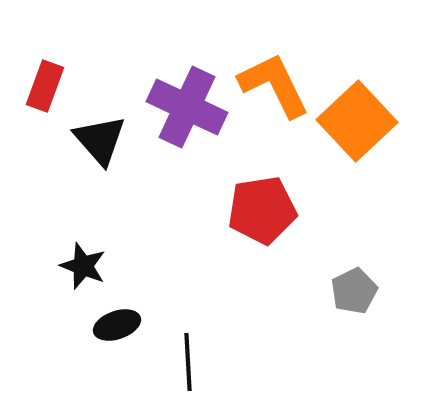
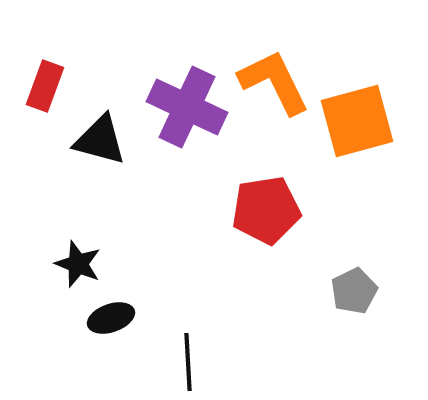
orange L-shape: moved 3 px up
orange square: rotated 28 degrees clockwise
black triangle: rotated 34 degrees counterclockwise
red pentagon: moved 4 px right
black star: moved 5 px left, 2 px up
black ellipse: moved 6 px left, 7 px up
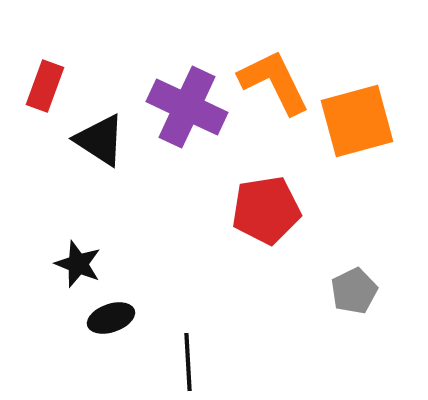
black triangle: rotated 18 degrees clockwise
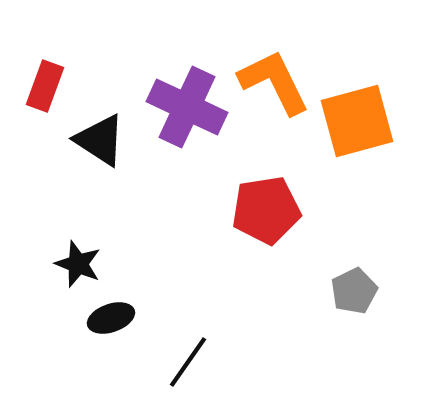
black line: rotated 38 degrees clockwise
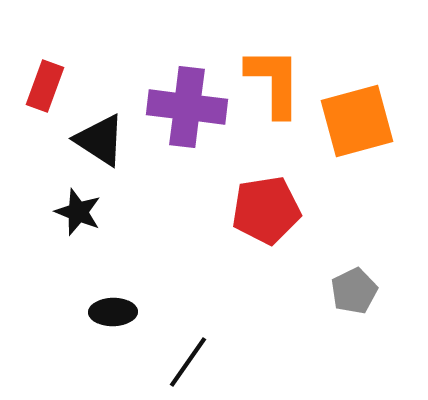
orange L-shape: rotated 26 degrees clockwise
purple cross: rotated 18 degrees counterclockwise
black star: moved 52 px up
black ellipse: moved 2 px right, 6 px up; rotated 18 degrees clockwise
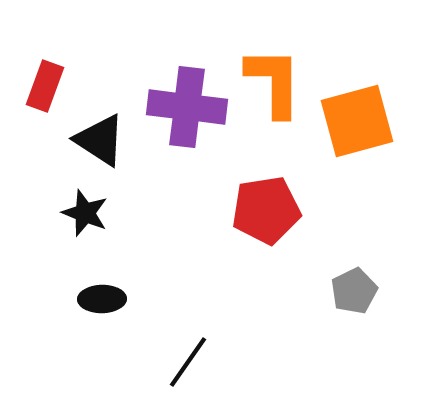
black star: moved 7 px right, 1 px down
black ellipse: moved 11 px left, 13 px up
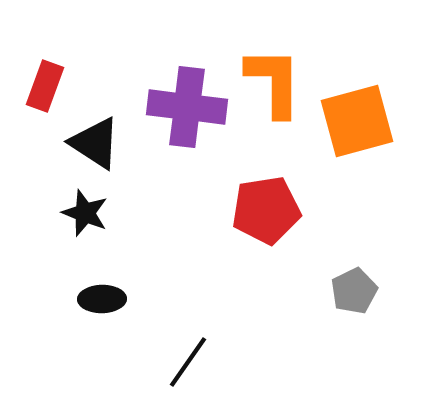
black triangle: moved 5 px left, 3 px down
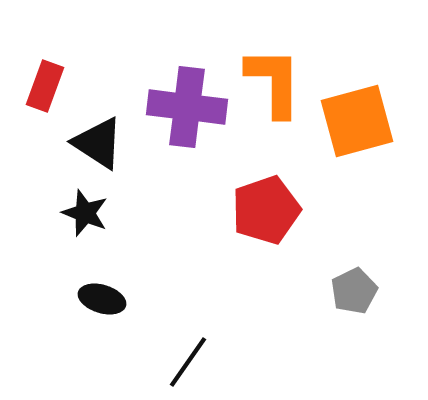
black triangle: moved 3 px right
red pentagon: rotated 10 degrees counterclockwise
black ellipse: rotated 18 degrees clockwise
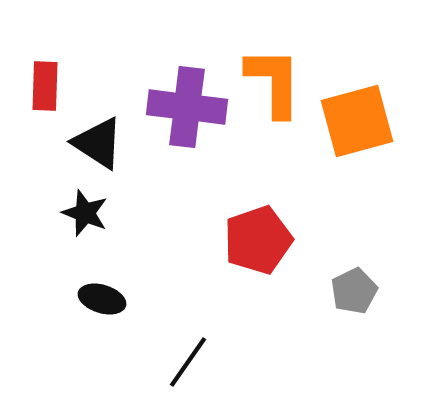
red rectangle: rotated 18 degrees counterclockwise
red pentagon: moved 8 px left, 30 px down
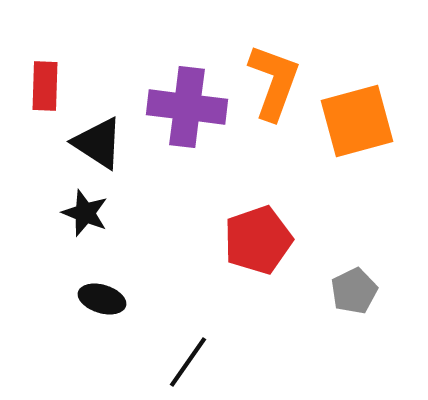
orange L-shape: rotated 20 degrees clockwise
